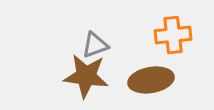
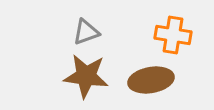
orange cross: rotated 15 degrees clockwise
gray triangle: moved 9 px left, 13 px up
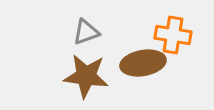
brown ellipse: moved 8 px left, 17 px up
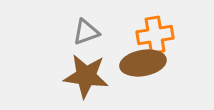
orange cross: moved 18 px left; rotated 18 degrees counterclockwise
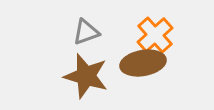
orange cross: rotated 33 degrees counterclockwise
brown star: rotated 9 degrees clockwise
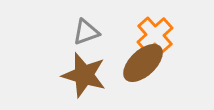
brown ellipse: rotated 33 degrees counterclockwise
brown star: moved 2 px left, 1 px up
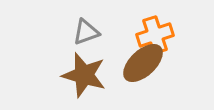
orange cross: rotated 24 degrees clockwise
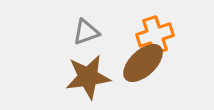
brown star: moved 4 px right, 2 px down; rotated 24 degrees counterclockwise
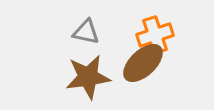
gray triangle: rotated 32 degrees clockwise
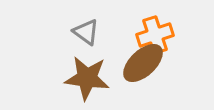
gray triangle: rotated 24 degrees clockwise
brown star: moved 1 px left, 1 px down; rotated 15 degrees clockwise
